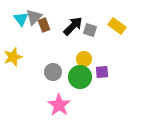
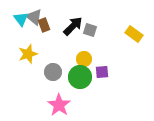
gray triangle: rotated 36 degrees counterclockwise
yellow rectangle: moved 17 px right, 8 px down
yellow star: moved 15 px right, 3 px up
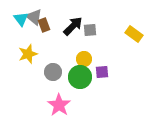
gray square: rotated 24 degrees counterclockwise
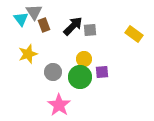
gray triangle: moved 5 px up; rotated 18 degrees clockwise
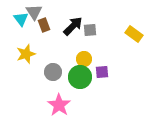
yellow star: moved 2 px left
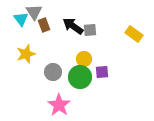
black arrow: rotated 100 degrees counterclockwise
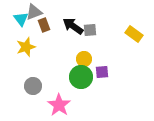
gray triangle: rotated 42 degrees clockwise
yellow star: moved 7 px up
gray circle: moved 20 px left, 14 px down
green circle: moved 1 px right
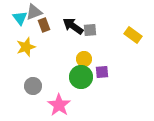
cyan triangle: moved 1 px left, 1 px up
yellow rectangle: moved 1 px left, 1 px down
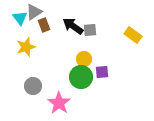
gray triangle: rotated 12 degrees counterclockwise
pink star: moved 2 px up
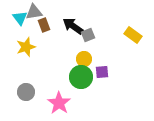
gray triangle: rotated 24 degrees clockwise
gray square: moved 2 px left, 5 px down; rotated 16 degrees counterclockwise
gray circle: moved 7 px left, 6 px down
